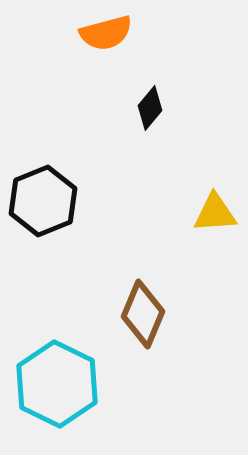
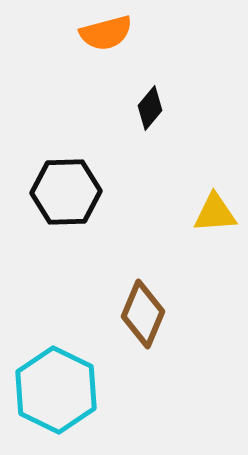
black hexagon: moved 23 px right, 9 px up; rotated 20 degrees clockwise
cyan hexagon: moved 1 px left, 6 px down
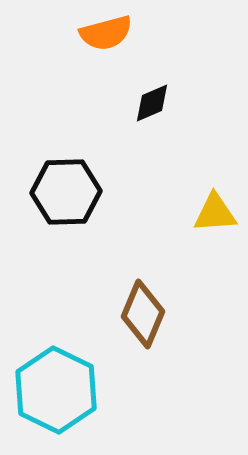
black diamond: moved 2 px right, 5 px up; rotated 27 degrees clockwise
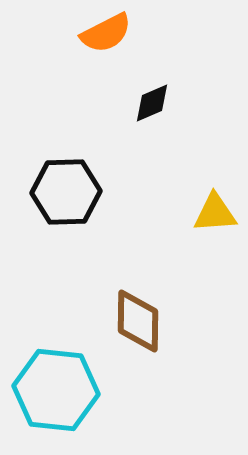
orange semicircle: rotated 12 degrees counterclockwise
brown diamond: moved 5 px left, 7 px down; rotated 22 degrees counterclockwise
cyan hexagon: rotated 20 degrees counterclockwise
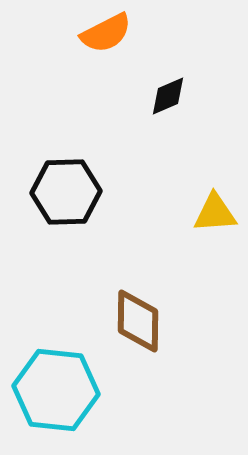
black diamond: moved 16 px right, 7 px up
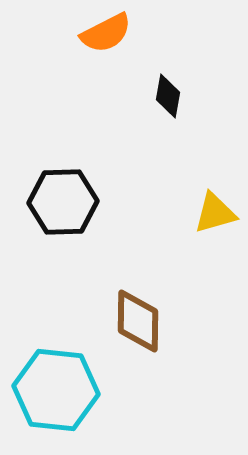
black diamond: rotated 57 degrees counterclockwise
black hexagon: moved 3 px left, 10 px down
yellow triangle: rotated 12 degrees counterclockwise
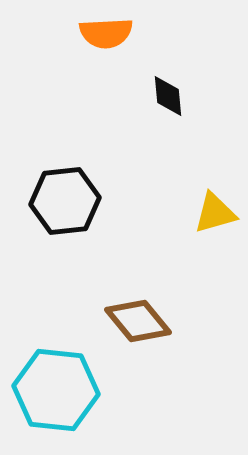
orange semicircle: rotated 24 degrees clockwise
black diamond: rotated 15 degrees counterclockwise
black hexagon: moved 2 px right, 1 px up; rotated 4 degrees counterclockwise
brown diamond: rotated 40 degrees counterclockwise
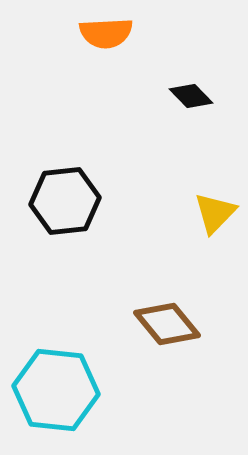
black diamond: moved 23 px right; rotated 39 degrees counterclockwise
yellow triangle: rotated 30 degrees counterclockwise
brown diamond: moved 29 px right, 3 px down
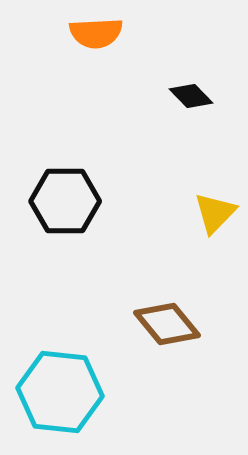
orange semicircle: moved 10 px left
black hexagon: rotated 6 degrees clockwise
cyan hexagon: moved 4 px right, 2 px down
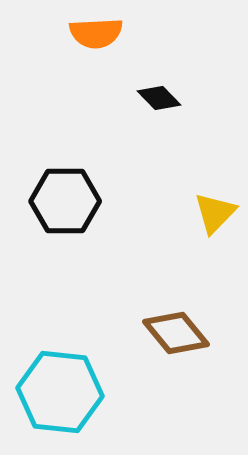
black diamond: moved 32 px left, 2 px down
brown diamond: moved 9 px right, 9 px down
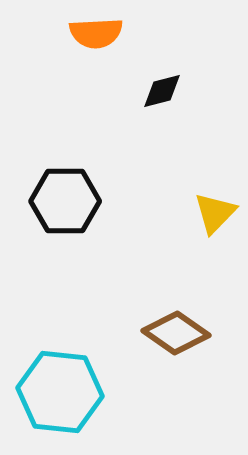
black diamond: moved 3 px right, 7 px up; rotated 60 degrees counterclockwise
brown diamond: rotated 16 degrees counterclockwise
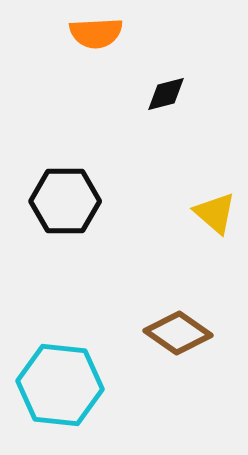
black diamond: moved 4 px right, 3 px down
yellow triangle: rotated 33 degrees counterclockwise
brown diamond: moved 2 px right
cyan hexagon: moved 7 px up
